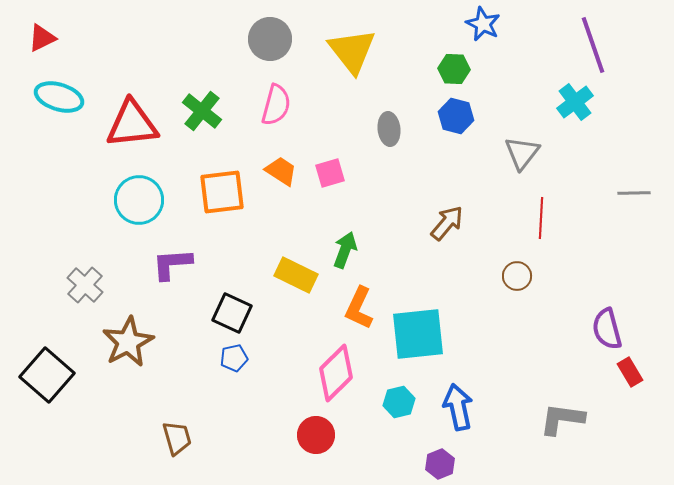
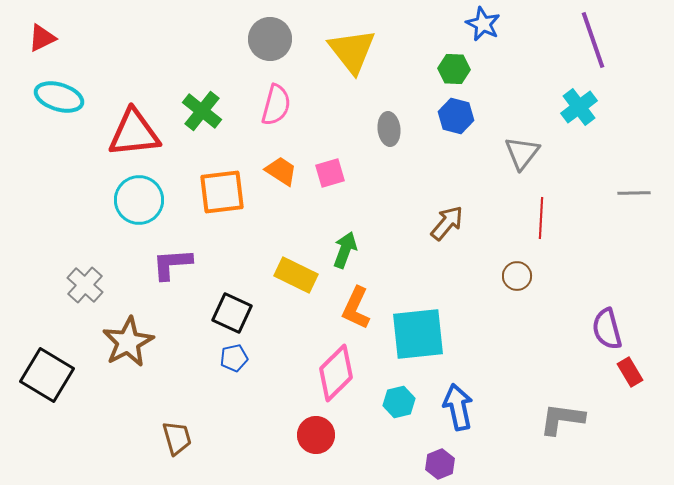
purple line at (593, 45): moved 5 px up
cyan cross at (575, 102): moved 4 px right, 5 px down
red triangle at (132, 124): moved 2 px right, 9 px down
orange L-shape at (359, 308): moved 3 px left
black square at (47, 375): rotated 10 degrees counterclockwise
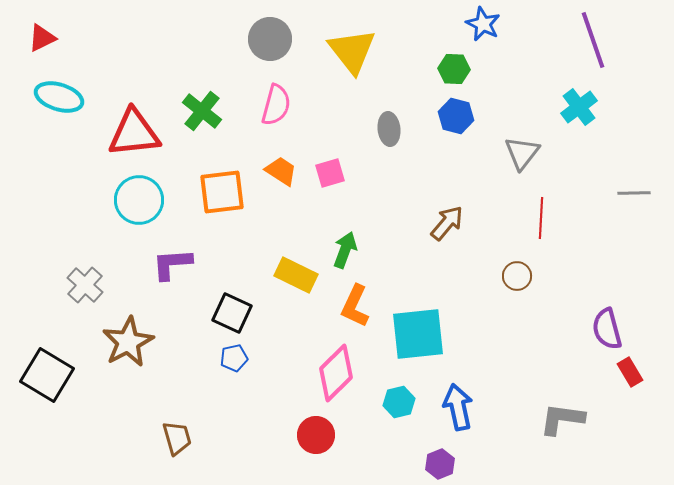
orange L-shape at (356, 308): moved 1 px left, 2 px up
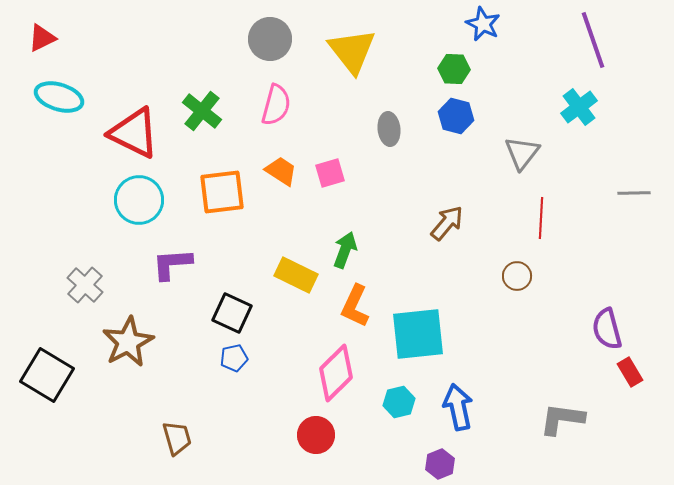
red triangle at (134, 133): rotated 32 degrees clockwise
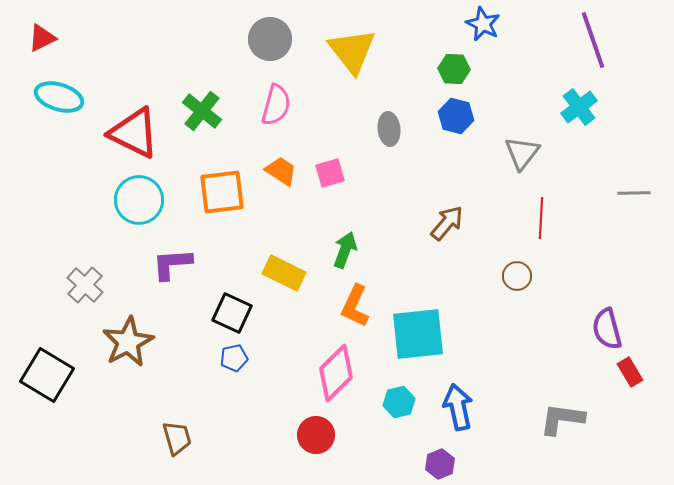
yellow rectangle at (296, 275): moved 12 px left, 2 px up
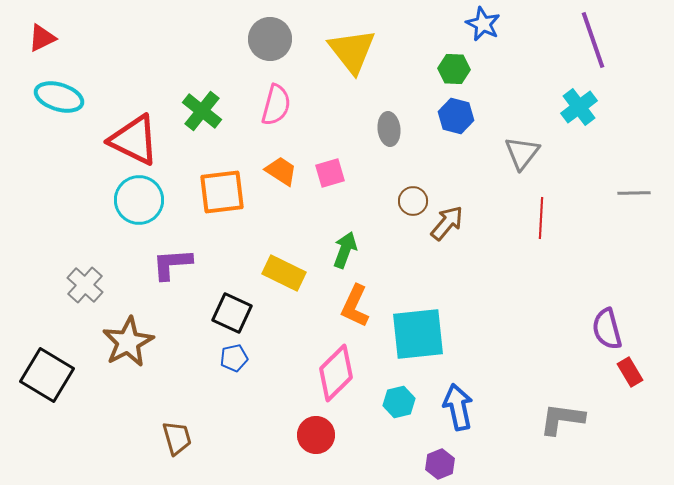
red triangle at (134, 133): moved 7 px down
brown circle at (517, 276): moved 104 px left, 75 px up
